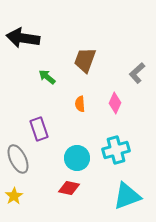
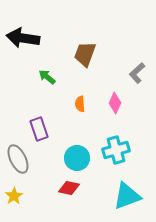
brown trapezoid: moved 6 px up
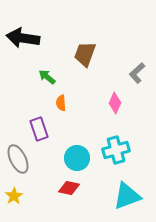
orange semicircle: moved 19 px left, 1 px up
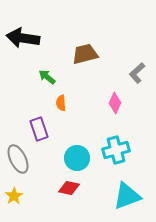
brown trapezoid: rotated 56 degrees clockwise
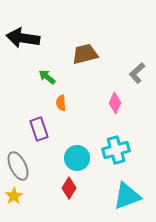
gray ellipse: moved 7 px down
red diamond: rotated 70 degrees counterclockwise
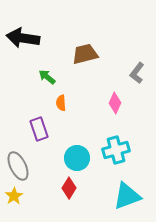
gray L-shape: rotated 10 degrees counterclockwise
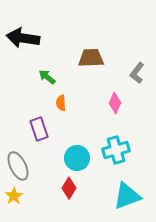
brown trapezoid: moved 6 px right, 4 px down; rotated 12 degrees clockwise
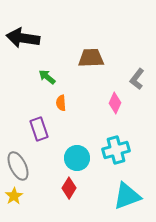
gray L-shape: moved 6 px down
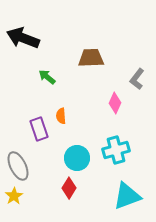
black arrow: rotated 12 degrees clockwise
orange semicircle: moved 13 px down
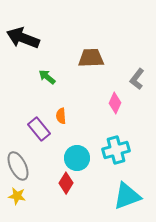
purple rectangle: rotated 20 degrees counterclockwise
red diamond: moved 3 px left, 5 px up
yellow star: moved 3 px right; rotated 30 degrees counterclockwise
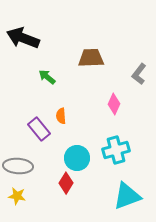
gray L-shape: moved 2 px right, 5 px up
pink diamond: moved 1 px left, 1 px down
gray ellipse: rotated 60 degrees counterclockwise
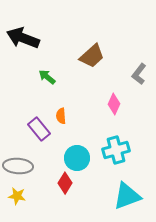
brown trapezoid: moved 1 px right, 2 px up; rotated 140 degrees clockwise
red diamond: moved 1 px left
